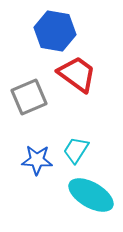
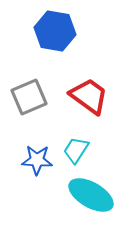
red trapezoid: moved 12 px right, 22 px down
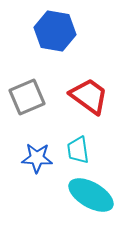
gray square: moved 2 px left
cyan trapezoid: moved 2 px right; rotated 40 degrees counterclockwise
blue star: moved 2 px up
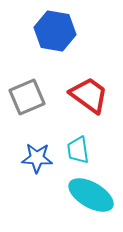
red trapezoid: moved 1 px up
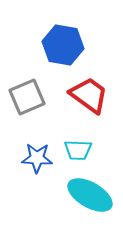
blue hexagon: moved 8 px right, 14 px down
cyan trapezoid: rotated 80 degrees counterclockwise
cyan ellipse: moved 1 px left
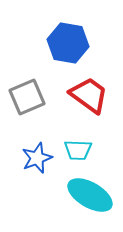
blue hexagon: moved 5 px right, 2 px up
blue star: rotated 24 degrees counterclockwise
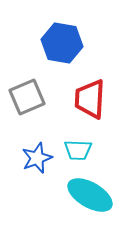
blue hexagon: moved 6 px left
red trapezoid: moved 1 px right, 4 px down; rotated 123 degrees counterclockwise
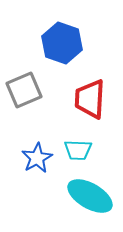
blue hexagon: rotated 9 degrees clockwise
gray square: moved 3 px left, 7 px up
blue star: rotated 8 degrees counterclockwise
cyan ellipse: moved 1 px down
